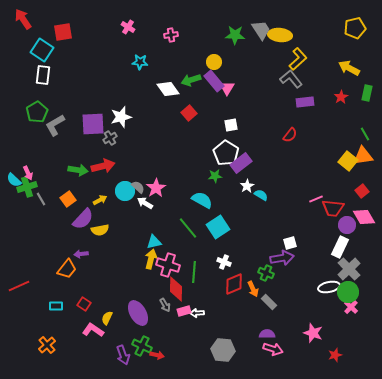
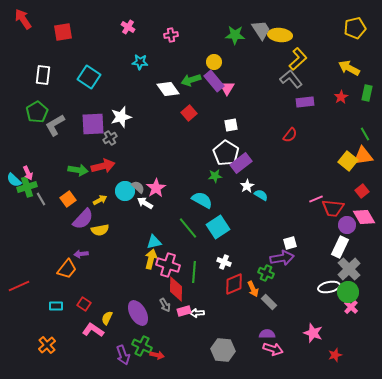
cyan square at (42, 50): moved 47 px right, 27 px down
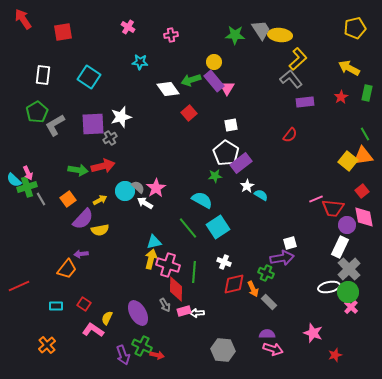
pink diamond at (364, 217): rotated 20 degrees clockwise
red diamond at (234, 284): rotated 10 degrees clockwise
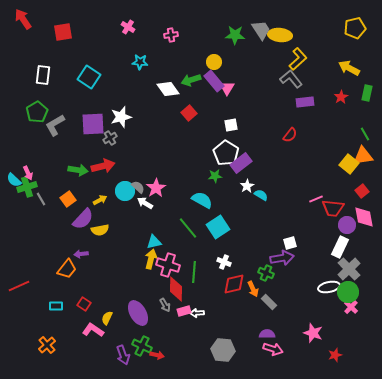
yellow square at (348, 161): moved 1 px right, 3 px down
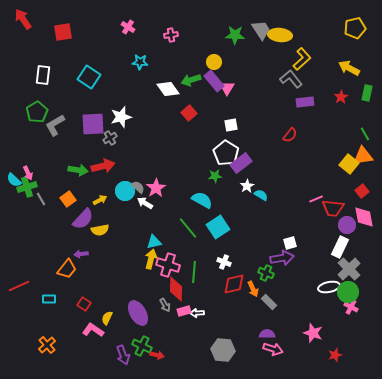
yellow L-shape at (298, 59): moved 4 px right
cyan rectangle at (56, 306): moved 7 px left, 7 px up
pink cross at (351, 307): rotated 16 degrees counterclockwise
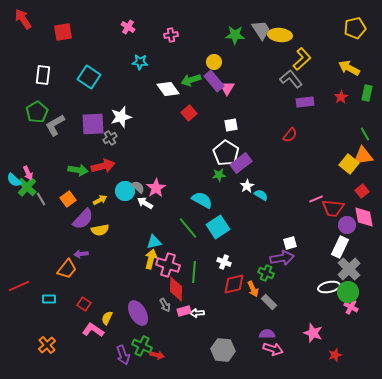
green star at (215, 176): moved 4 px right, 1 px up
green cross at (27, 187): rotated 30 degrees counterclockwise
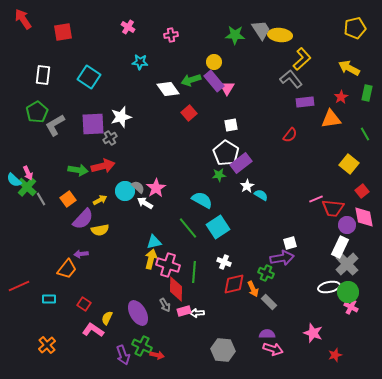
orange triangle at (363, 156): moved 32 px left, 37 px up
gray cross at (349, 269): moved 2 px left, 5 px up
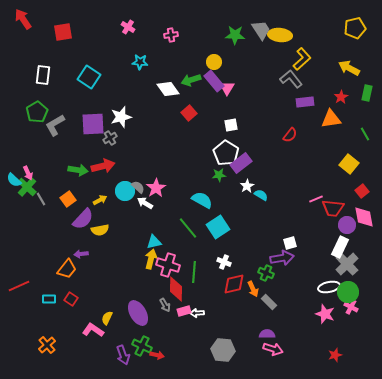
red square at (84, 304): moved 13 px left, 5 px up
pink star at (313, 333): moved 12 px right, 19 px up
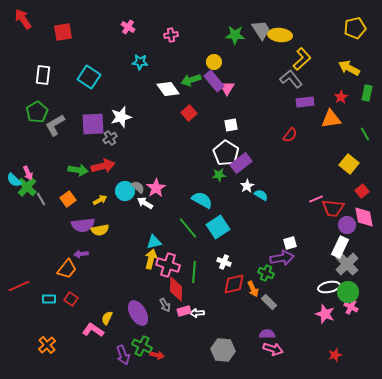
purple semicircle at (83, 219): moved 6 px down; rotated 40 degrees clockwise
